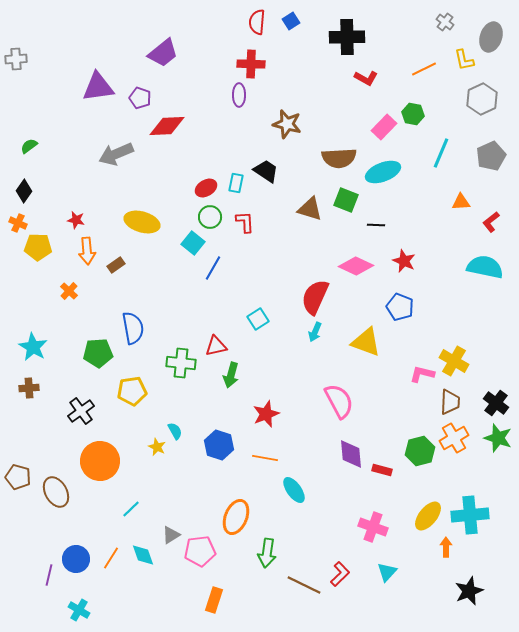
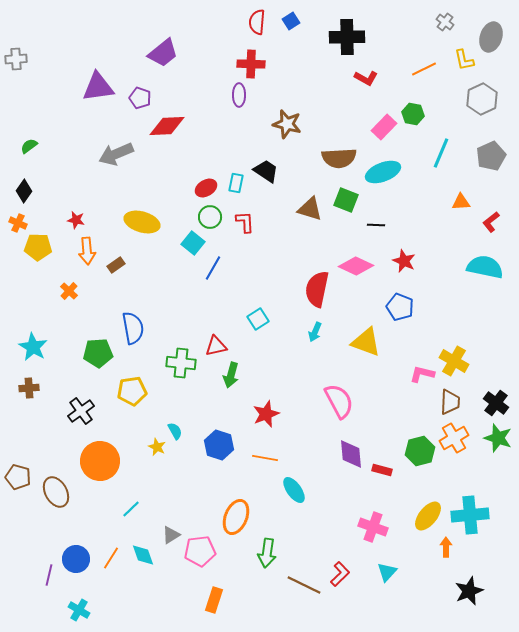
red semicircle at (315, 297): moved 2 px right, 8 px up; rotated 12 degrees counterclockwise
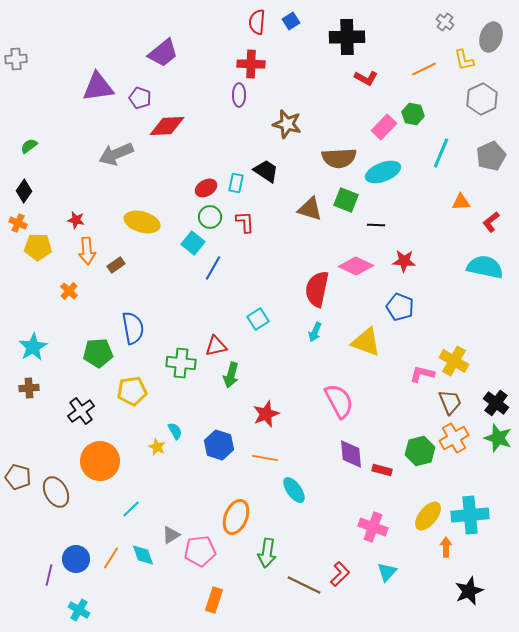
red star at (404, 261): rotated 20 degrees counterclockwise
cyan star at (33, 347): rotated 12 degrees clockwise
brown trapezoid at (450, 402): rotated 24 degrees counterclockwise
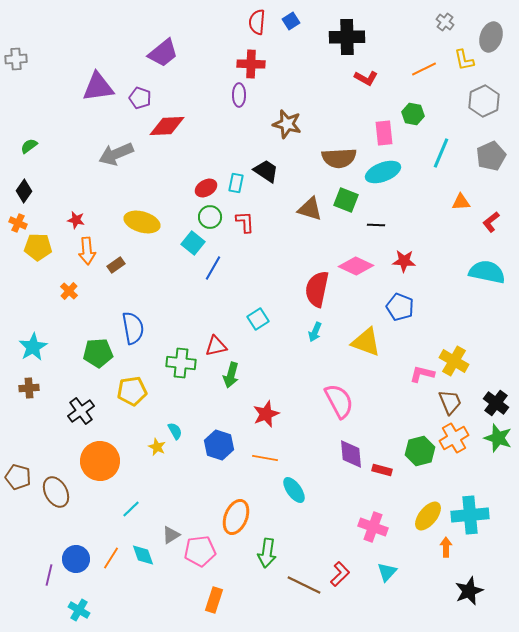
gray hexagon at (482, 99): moved 2 px right, 2 px down
pink rectangle at (384, 127): moved 6 px down; rotated 50 degrees counterclockwise
cyan semicircle at (485, 267): moved 2 px right, 5 px down
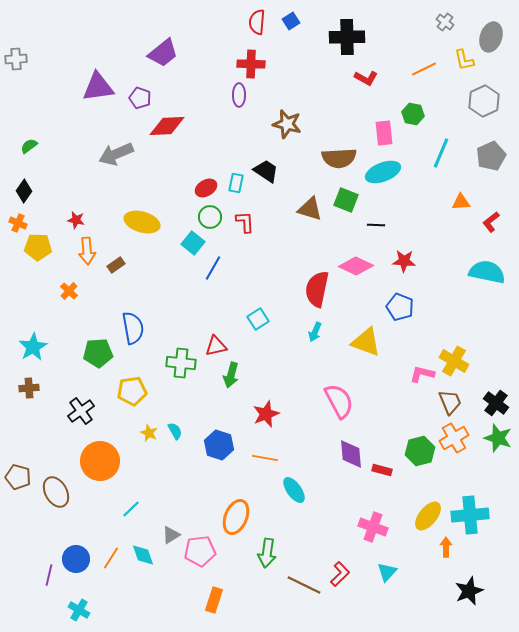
yellow star at (157, 447): moved 8 px left, 14 px up
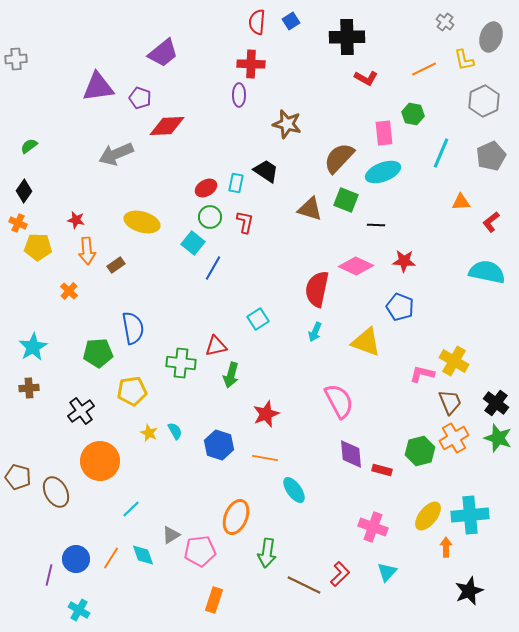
brown semicircle at (339, 158): rotated 136 degrees clockwise
red L-shape at (245, 222): rotated 15 degrees clockwise
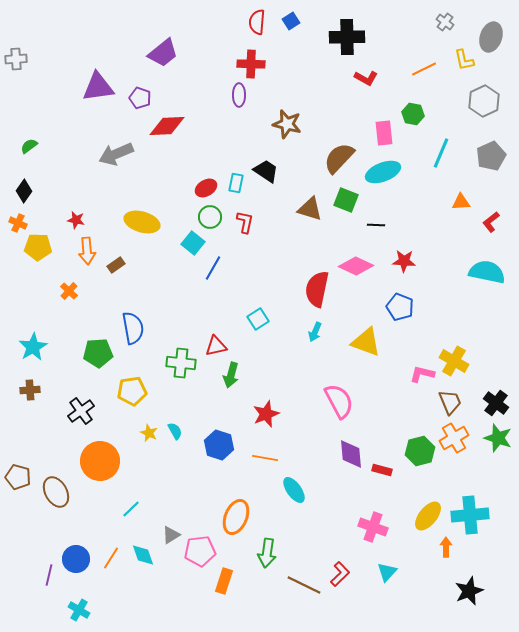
brown cross at (29, 388): moved 1 px right, 2 px down
orange rectangle at (214, 600): moved 10 px right, 19 px up
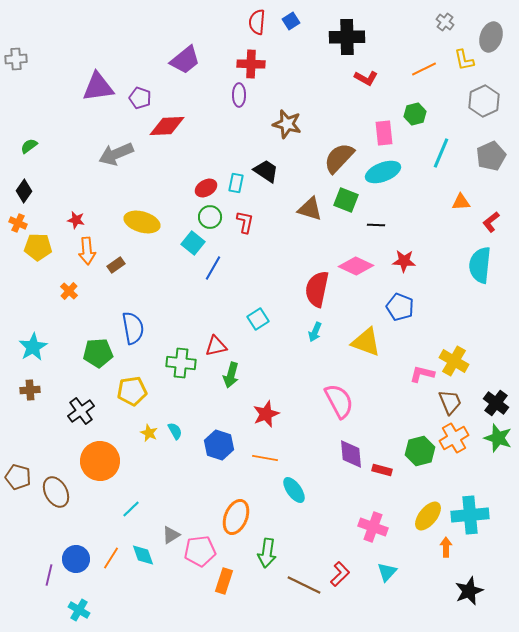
purple trapezoid at (163, 53): moved 22 px right, 7 px down
green hexagon at (413, 114): moved 2 px right; rotated 25 degrees counterclockwise
cyan semicircle at (487, 272): moved 7 px left, 7 px up; rotated 96 degrees counterclockwise
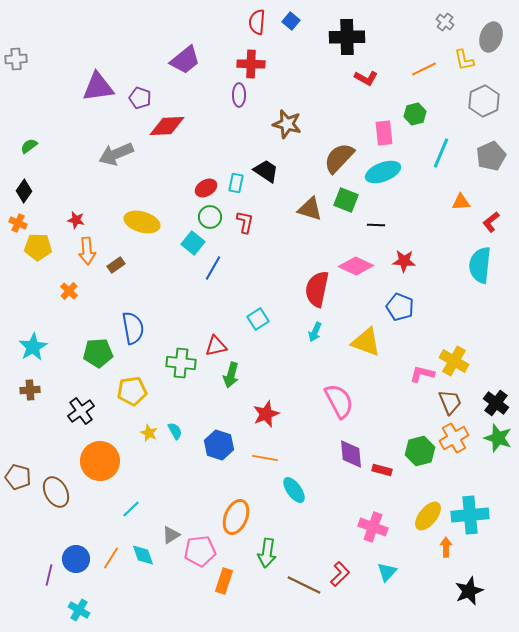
blue square at (291, 21): rotated 18 degrees counterclockwise
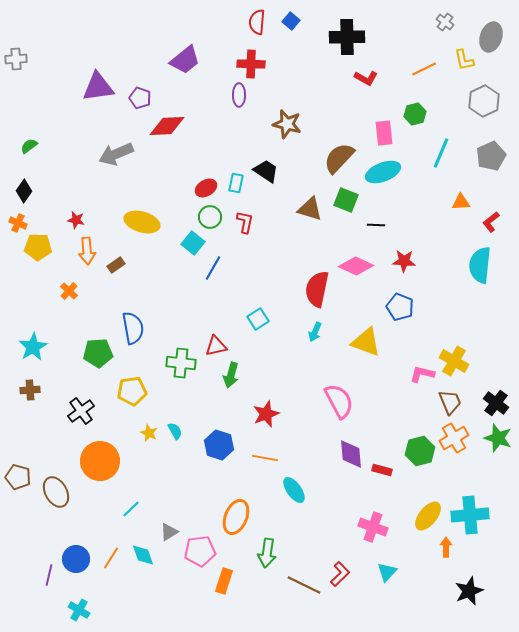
gray triangle at (171, 535): moved 2 px left, 3 px up
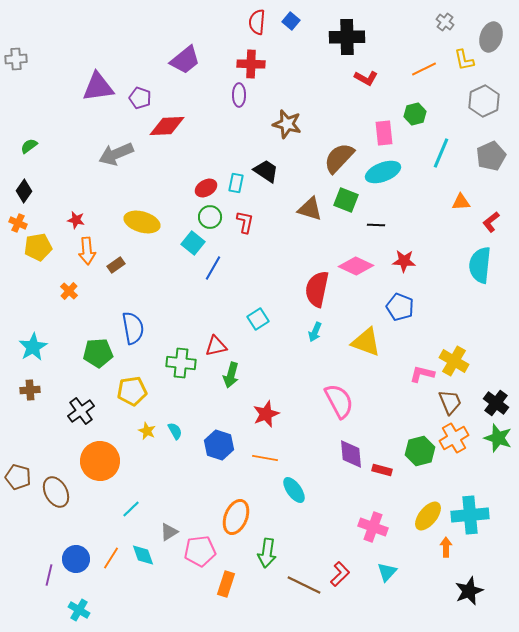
yellow pentagon at (38, 247): rotated 12 degrees counterclockwise
yellow star at (149, 433): moved 2 px left, 2 px up
orange rectangle at (224, 581): moved 2 px right, 3 px down
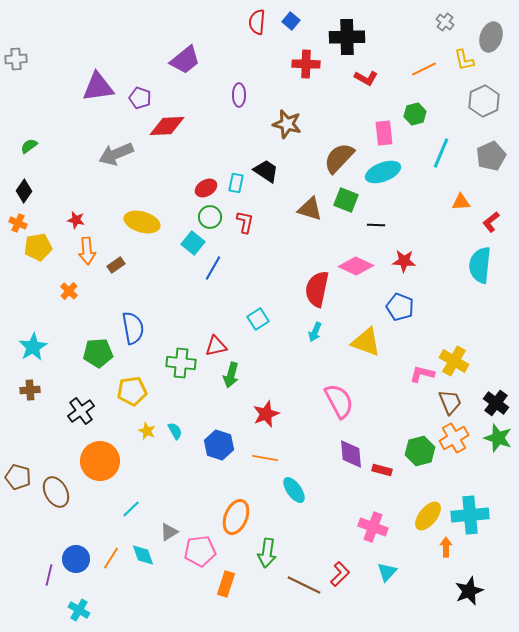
red cross at (251, 64): moved 55 px right
